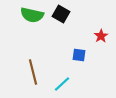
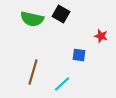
green semicircle: moved 4 px down
red star: rotated 24 degrees counterclockwise
brown line: rotated 30 degrees clockwise
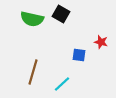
red star: moved 6 px down
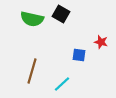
brown line: moved 1 px left, 1 px up
